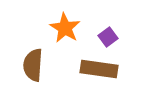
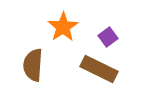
orange star: moved 2 px left, 1 px up; rotated 8 degrees clockwise
brown rectangle: rotated 18 degrees clockwise
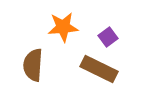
orange star: rotated 28 degrees clockwise
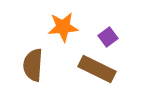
brown rectangle: moved 2 px left
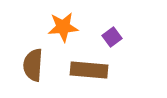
purple square: moved 4 px right
brown rectangle: moved 8 px left, 1 px down; rotated 21 degrees counterclockwise
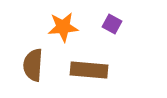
purple square: moved 13 px up; rotated 24 degrees counterclockwise
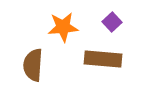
purple square: moved 2 px up; rotated 18 degrees clockwise
brown rectangle: moved 14 px right, 11 px up
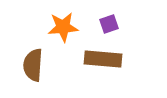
purple square: moved 3 px left, 2 px down; rotated 24 degrees clockwise
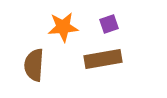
brown rectangle: rotated 15 degrees counterclockwise
brown semicircle: moved 1 px right
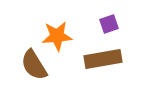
orange star: moved 6 px left, 9 px down
brown semicircle: rotated 36 degrees counterclockwise
